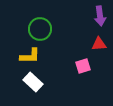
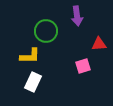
purple arrow: moved 23 px left
green circle: moved 6 px right, 2 px down
white rectangle: rotated 72 degrees clockwise
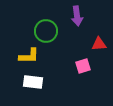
yellow L-shape: moved 1 px left
white rectangle: rotated 72 degrees clockwise
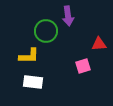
purple arrow: moved 9 px left
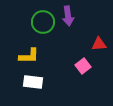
green circle: moved 3 px left, 9 px up
pink square: rotated 21 degrees counterclockwise
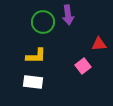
purple arrow: moved 1 px up
yellow L-shape: moved 7 px right
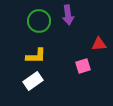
green circle: moved 4 px left, 1 px up
pink square: rotated 21 degrees clockwise
white rectangle: moved 1 px up; rotated 42 degrees counterclockwise
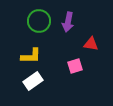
purple arrow: moved 7 px down; rotated 18 degrees clockwise
red triangle: moved 8 px left; rotated 14 degrees clockwise
yellow L-shape: moved 5 px left
pink square: moved 8 px left
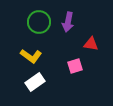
green circle: moved 1 px down
yellow L-shape: rotated 35 degrees clockwise
white rectangle: moved 2 px right, 1 px down
